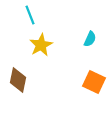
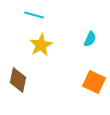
cyan line: moved 4 px right; rotated 54 degrees counterclockwise
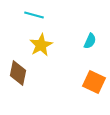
cyan semicircle: moved 2 px down
brown diamond: moved 7 px up
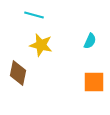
yellow star: rotated 30 degrees counterclockwise
orange square: rotated 25 degrees counterclockwise
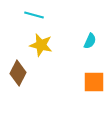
brown diamond: rotated 15 degrees clockwise
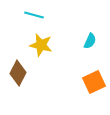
orange square: rotated 25 degrees counterclockwise
